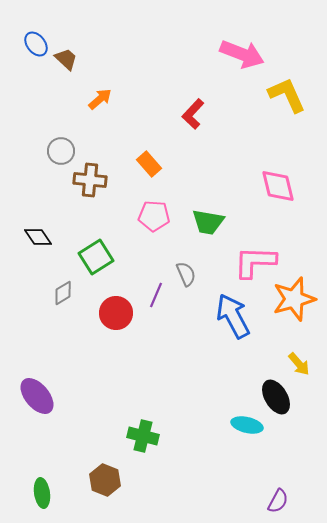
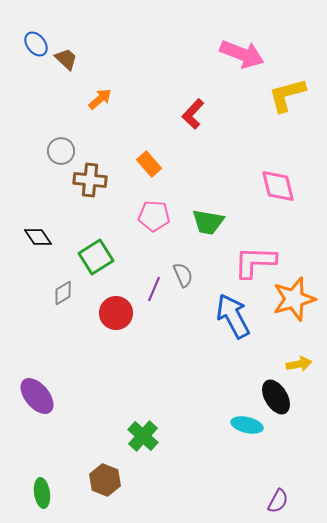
yellow L-shape: rotated 81 degrees counterclockwise
gray semicircle: moved 3 px left, 1 px down
purple line: moved 2 px left, 6 px up
yellow arrow: rotated 60 degrees counterclockwise
green cross: rotated 28 degrees clockwise
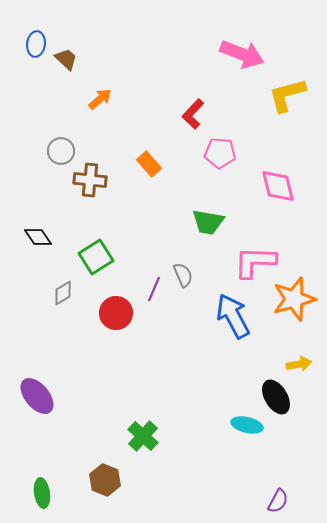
blue ellipse: rotated 45 degrees clockwise
pink pentagon: moved 66 px right, 63 px up
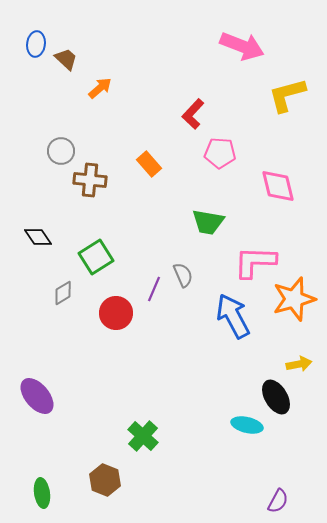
pink arrow: moved 8 px up
orange arrow: moved 11 px up
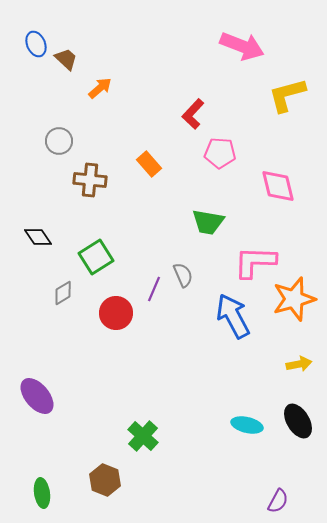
blue ellipse: rotated 30 degrees counterclockwise
gray circle: moved 2 px left, 10 px up
black ellipse: moved 22 px right, 24 px down
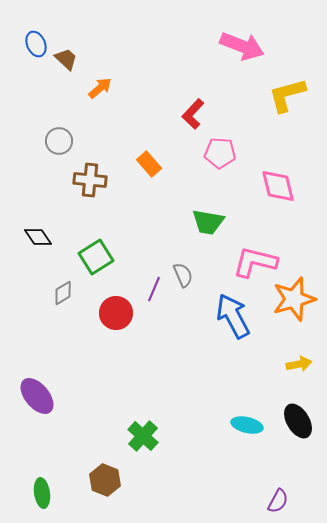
pink L-shape: rotated 12 degrees clockwise
